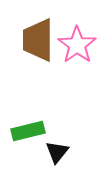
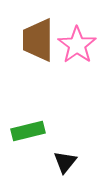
black triangle: moved 8 px right, 10 px down
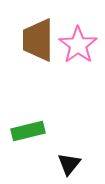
pink star: moved 1 px right
black triangle: moved 4 px right, 2 px down
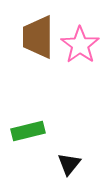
brown trapezoid: moved 3 px up
pink star: moved 2 px right
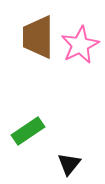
pink star: rotated 9 degrees clockwise
green rectangle: rotated 20 degrees counterclockwise
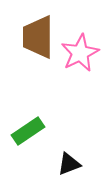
pink star: moved 8 px down
black triangle: rotated 30 degrees clockwise
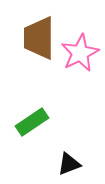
brown trapezoid: moved 1 px right, 1 px down
green rectangle: moved 4 px right, 9 px up
